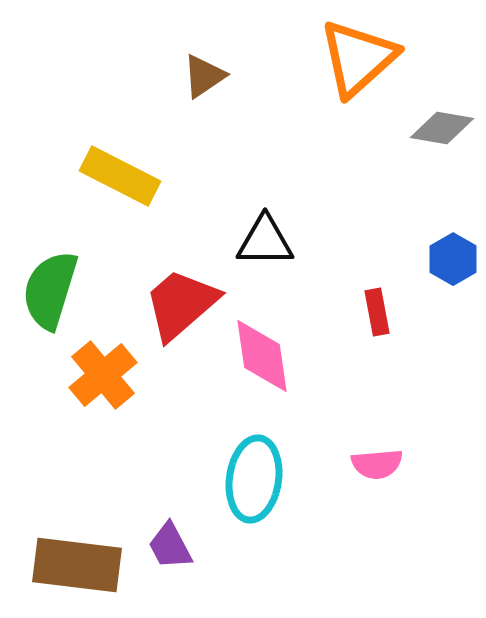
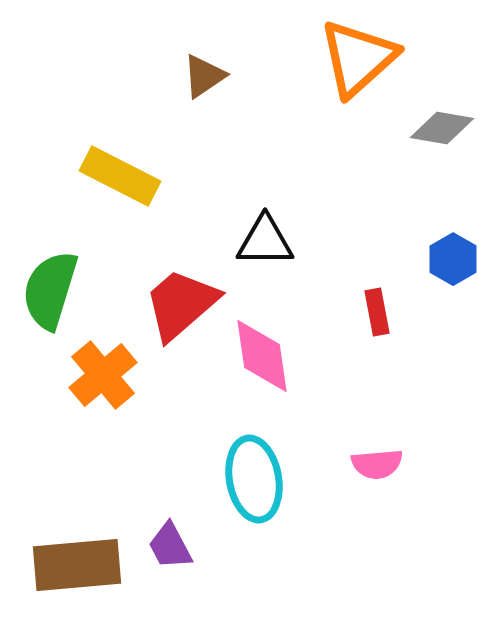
cyan ellipse: rotated 18 degrees counterclockwise
brown rectangle: rotated 12 degrees counterclockwise
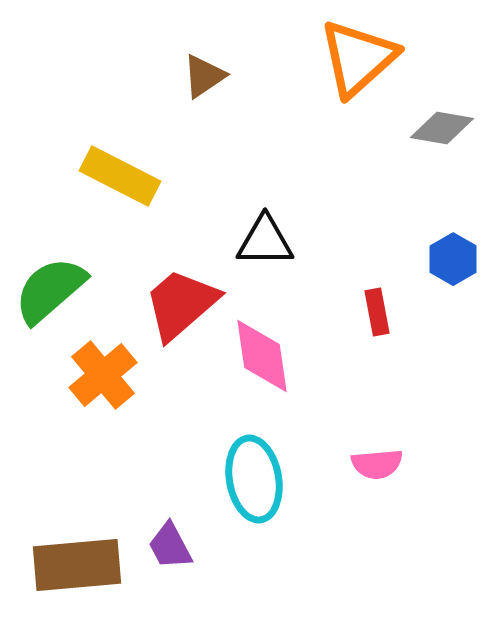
green semicircle: rotated 32 degrees clockwise
